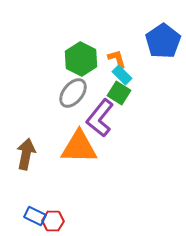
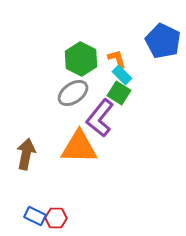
blue pentagon: rotated 12 degrees counterclockwise
gray ellipse: rotated 16 degrees clockwise
red hexagon: moved 3 px right, 3 px up
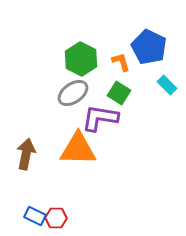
blue pentagon: moved 14 px left, 6 px down
orange L-shape: moved 4 px right, 3 px down
cyan rectangle: moved 45 px right, 10 px down
purple L-shape: rotated 60 degrees clockwise
orange triangle: moved 1 px left, 2 px down
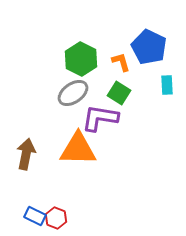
cyan rectangle: rotated 42 degrees clockwise
red hexagon: rotated 20 degrees clockwise
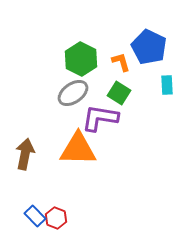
brown arrow: moved 1 px left
blue rectangle: rotated 20 degrees clockwise
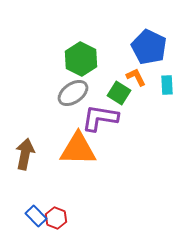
orange L-shape: moved 15 px right, 15 px down; rotated 10 degrees counterclockwise
blue rectangle: moved 1 px right
